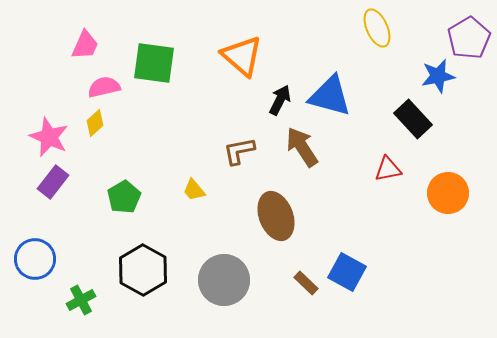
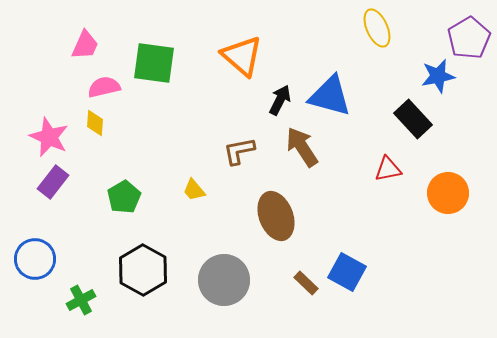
yellow diamond: rotated 44 degrees counterclockwise
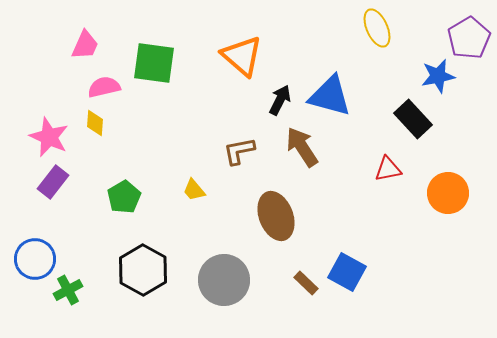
green cross: moved 13 px left, 10 px up
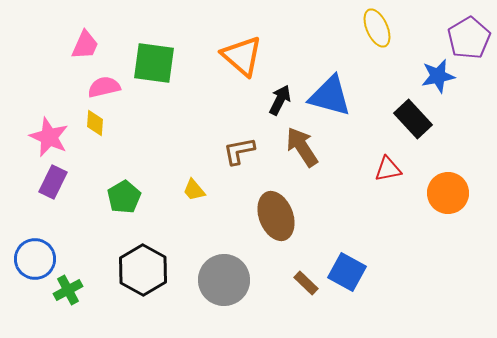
purple rectangle: rotated 12 degrees counterclockwise
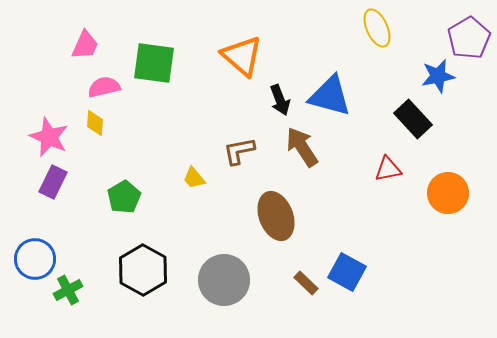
black arrow: rotated 132 degrees clockwise
yellow trapezoid: moved 12 px up
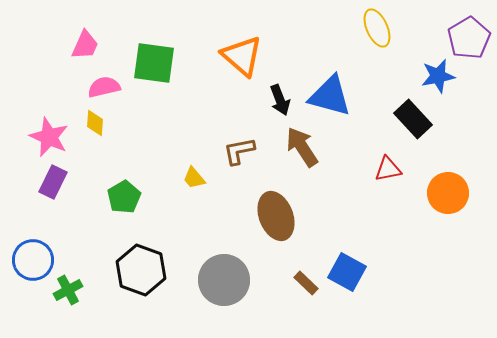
blue circle: moved 2 px left, 1 px down
black hexagon: moved 2 px left; rotated 9 degrees counterclockwise
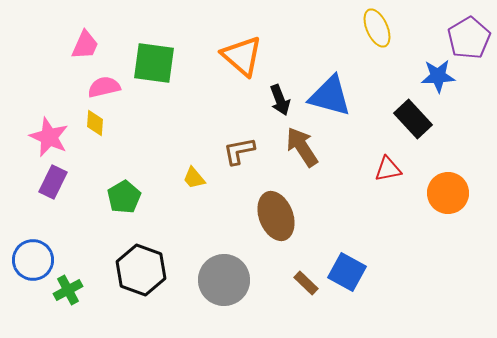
blue star: rotated 8 degrees clockwise
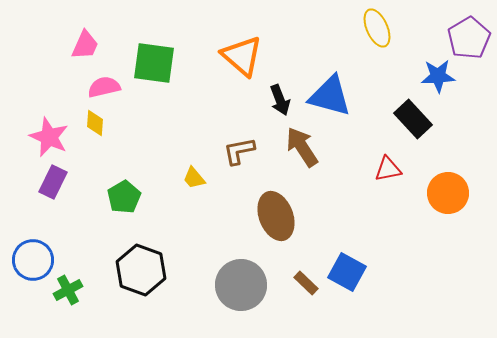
gray circle: moved 17 px right, 5 px down
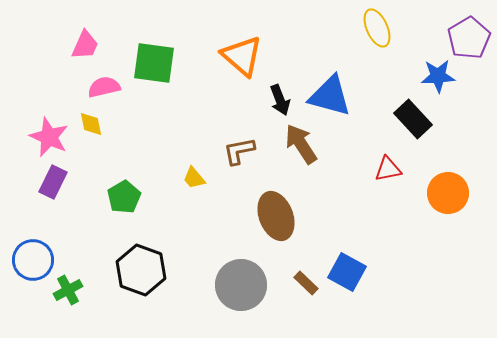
yellow diamond: moved 4 px left, 1 px down; rotated 16 degrees counterclockwise
brown arrow: moved 1 px left, 3 px up
